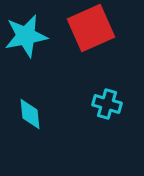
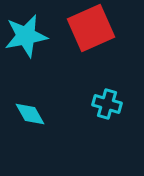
cyan diamond: rotated 24 degrees counterclockwise
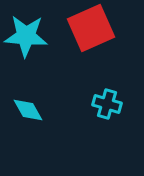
cyan star: rotated 15 degrees clockwise
cyan diamond: moved 2 px left, 4 px up
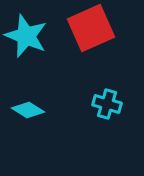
cyan star: rotated 18 degrees clockwise
cyan diamond: rotated 28 degrees counterclockwise
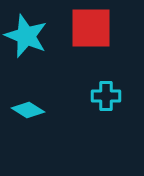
red square: rotated 24 degrees clockwise
cyan cross: moved 1 px left, 8 px up; rotated 16 degrees counterclockwise
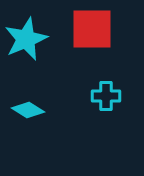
red square: moved 1 px right, 1 px down
cyan star: moved 3 px down; rotated 27 degrees clockwise
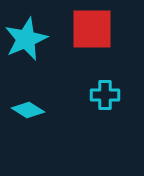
cyan cross: moved 1 px left, 1 px up
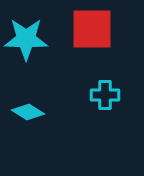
cyan star: rotated 24 degrees clockwise
cyan diamond: moved 2 px down
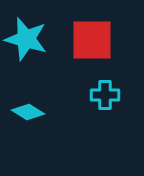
red square: moved 11 px down
cyan star: rotated 15 degrees clockwise
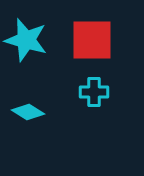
cyan star: moved 1 px down
cyan cross: moved 11 px left, 3 px up
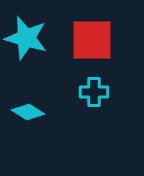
cyan star: moved 2 px up
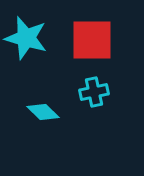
cyan cross: rotated 12 degrees counterclockwise
cyan diamond: moved 15 px right; rotated 12 degrees clockwise
